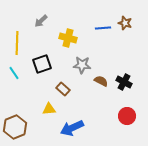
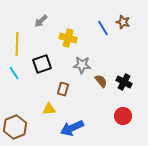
brown star: moved 2 px left, 1 px up
blue line: rotated 63 degrees clockwise
yellow line: moved 1 px down
brown semicircle: rotated 24 degrees clockwise
brown rectangle: rotated 64 degrees clockwise
red circle: moved 4 px left
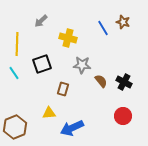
yellow triangle: moved 4 px down
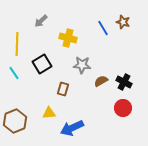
black square: rotated 12 degrees counterclockwise
brown semicircle: rotated 80 degrees counterclockwise
red circle: moved 8 px up
brown hexagon: moved 6 px up
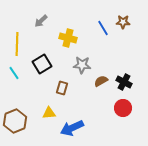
brown star: rotated 16 degrees counterclockwise
brown rectangle: moved 1 px left, 1 px up
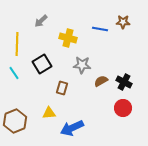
blue line: moved 3 px left, 1 px down; rotated 49 degrees counterclockwise
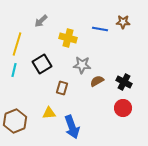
yellow line: rotated 15 degrees clockwise
cyan line: moved 3 px up; rotated 48 degrees clockwise
brown semicircle: moved 4 px left
blue arrow: moved 1 px up; rotated 85 degrees counterclockwise
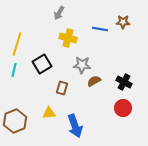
gray arrow: moved 18 px right, 8 px up; rotated 16 degrees counterclockwise
brown semicircle: moved 3 px left
blue arrow: moved 3 px right, 1 px up
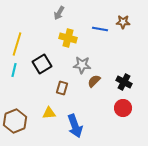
brown semicircle: rotated 16 degrees counterclockwise
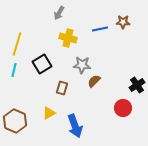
blue line: rotated 21 degrees counterclockwise
black cross: moved 13 px right, 3 px down; rotated 28 degrees clockwise
yellow triangle: rotated 24 degrees counterclockwise
brown hexagon: rotated 15 degrees counterclockwise
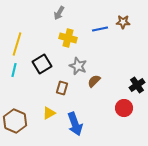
gray star: moved 4 px left, 1 px down; rotated 18 degrees clockwise
red circle: moved 1 px right
blue arrow: moved 2 px up
